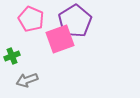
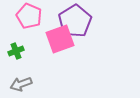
pink pentagon: moved 2 px left, 3 px up
green cross: moved 4 px right, 5 px up
gray arrow: moved 6 px left, 4 px down
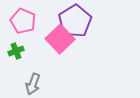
pink pentagon: moved 6 px left, 5 px down
pink square: rotated 24 degrees counterclockwise
gray arrow: moved 12 px right; rotated 50 degrees counterclockwise
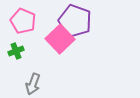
purple pentagon: rotated 20 degrees counterclockwise
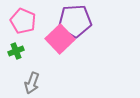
purple pentagon: rotated 24 degrees counterclockwise
gray arrow: moved 1 px left, 1 px up
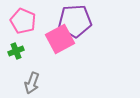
pink square: rotated 16 degrees clockwise
